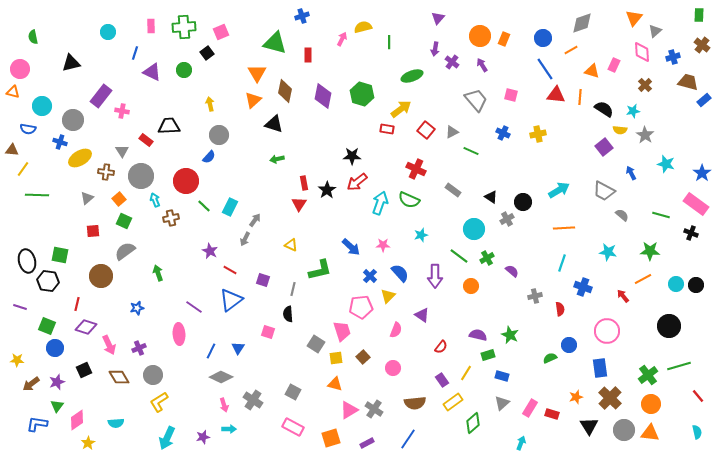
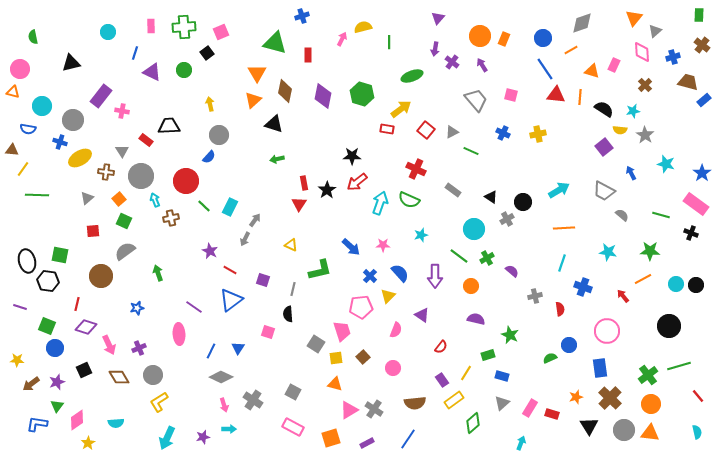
purple semicircle at (478, 335): moved 2 px left, 16 px up
yellow rectangle at (453, 402): moved 1 px right, 2 px up
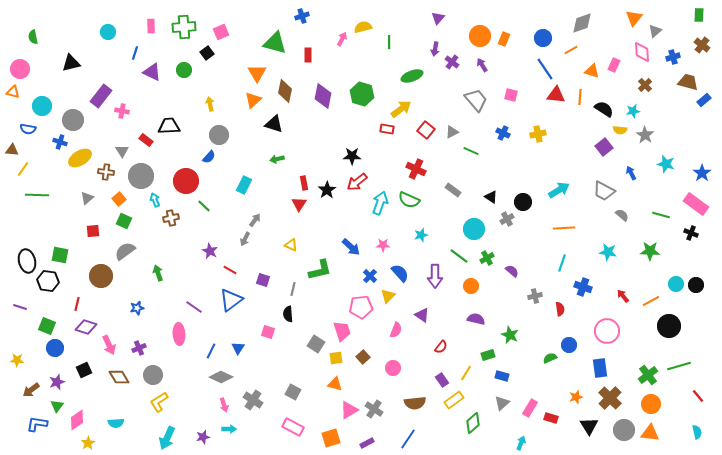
cyan rectangle at (230, 207): moved 14 px right, 22 px up
orange line at (643, 279): moved 8 px right, 22 px down
brown arrow at (31, 384): moved 6 px down
red rectangle at (552, 414): moved 1 px left, 4 px down
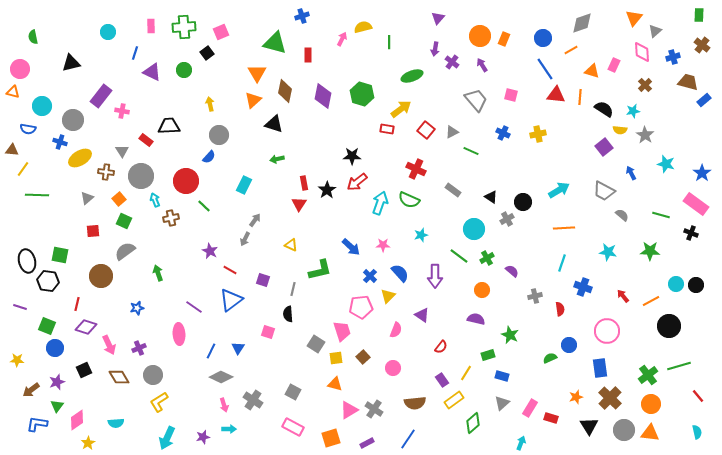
orange circle at (471, 286): moved 11 px right, 4 px down
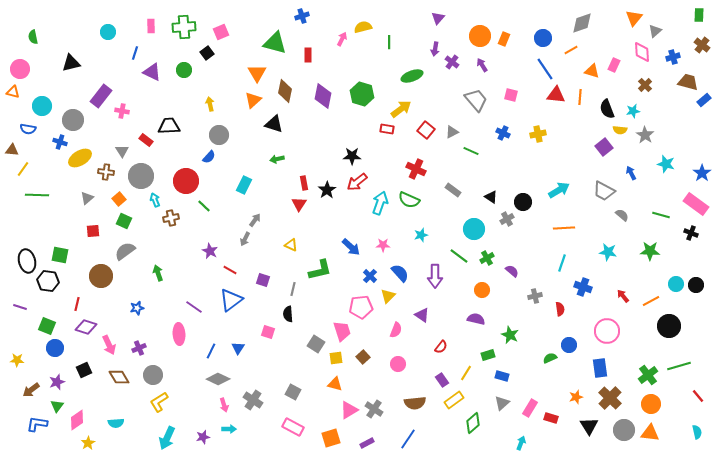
black semicircle at (604, 109): moved 3 px right; rotated 144 degrees counterclockwise
pink circle at (393, 368): moved 5 px right, 4 px up
gray diamond at (221, 377): moved 3 px left, 2 px down
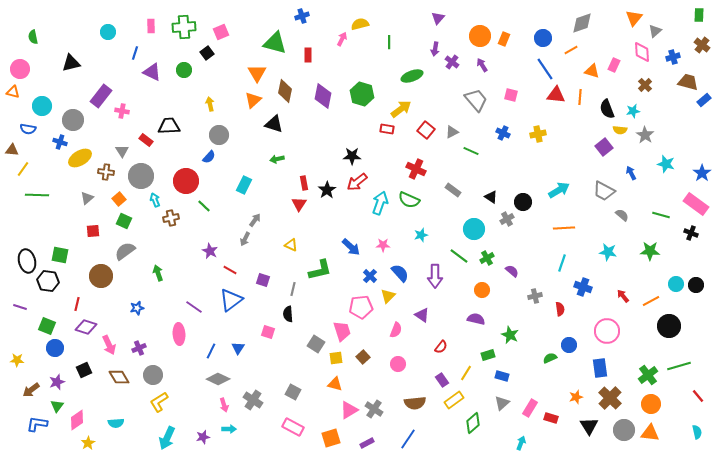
yellow semicircle at (363, 27): moved 3 px left, 3 px up
